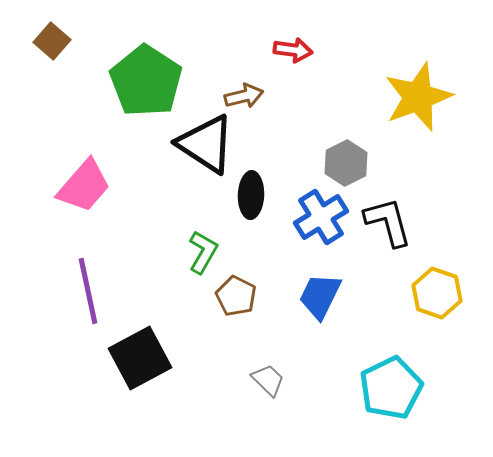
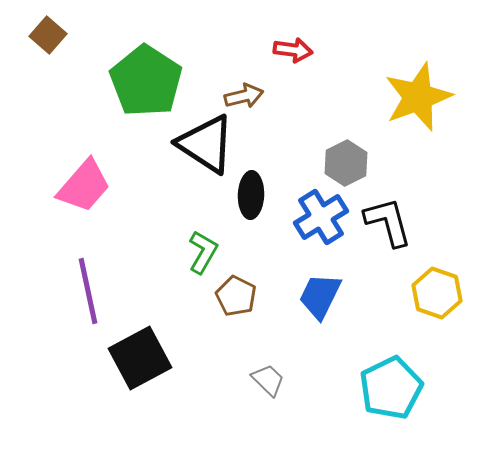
brown square: moved 4 px left, 6 px up
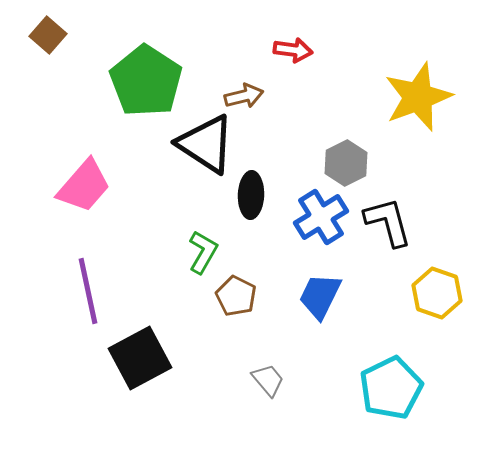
gray trapezoid: rotated 6 degrees clockwise
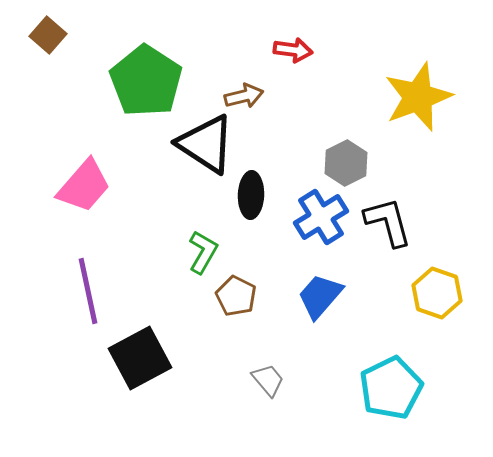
blue trapezoid: rotated 15 degrees clockwise
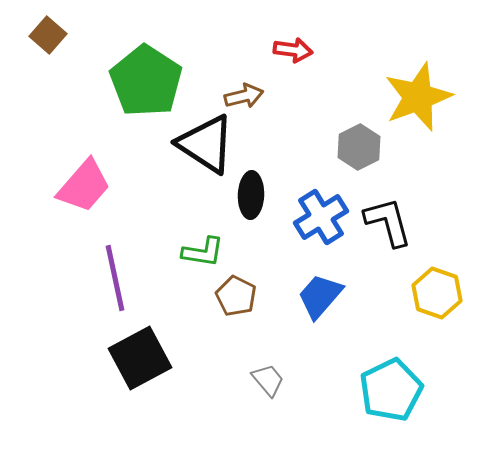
gray hexagon: moved 13 px right, 16 px up
green L-shape: rotated 69 degrees clockwise
purple line: moved 27 px right, 13 px up
cyan pentagon: moved 2 px down
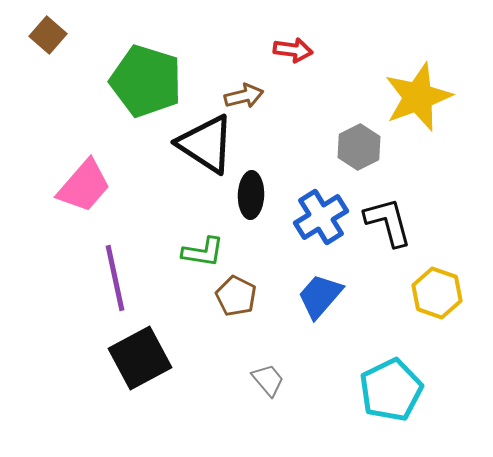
green pentagon: rotated 16 degrees counterclockwise
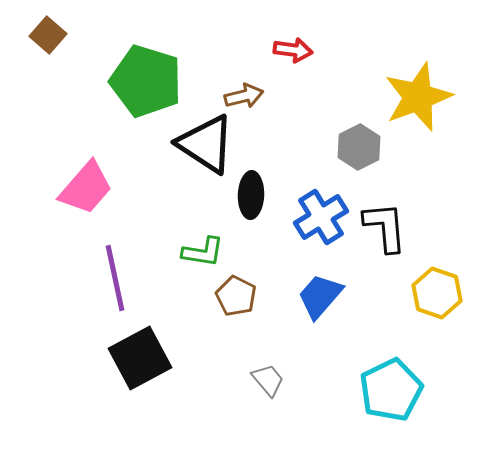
pink trapezoid: moved 2 px right, 2 px down
black L-shape: moved 3 px left, 5 px down; rotated 10 degrees clockwise
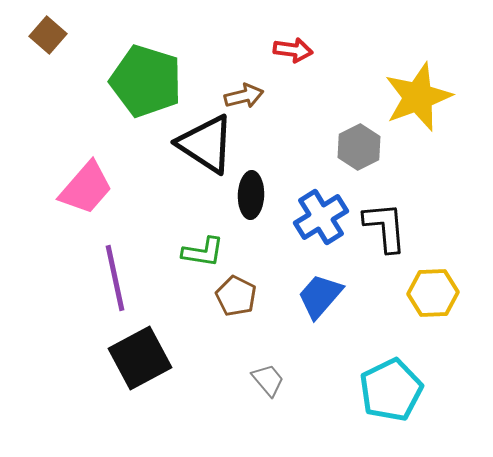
yellow hexagon: moved 4 px left; rotated 21 degrees counterclockwise
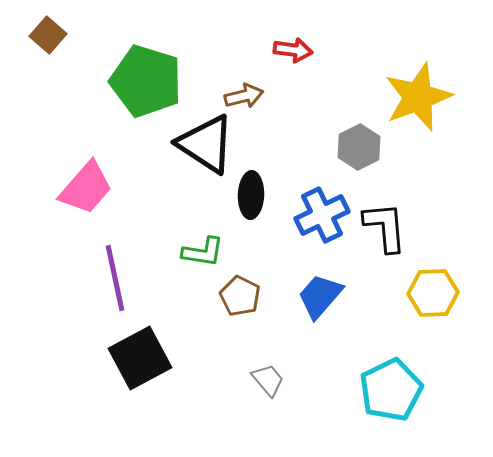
blue cross: moved 1 px right, 2 px up; rotated 6 degrees clockwise
brown pentagon: moved 4 px right
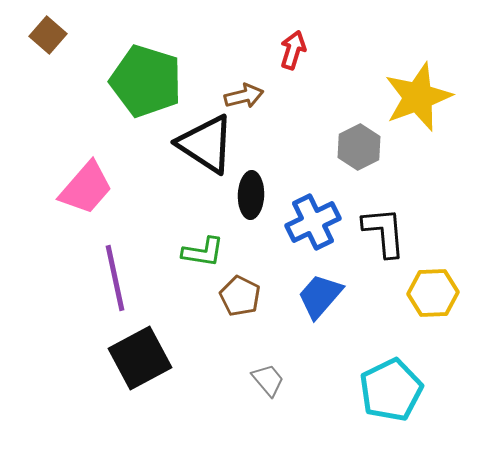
red arrow: rotated 81 degrees counterclockwise
blue cross: moved 9 px left, 7 px down
black L-shape: moved 1 px left, 5 px down
